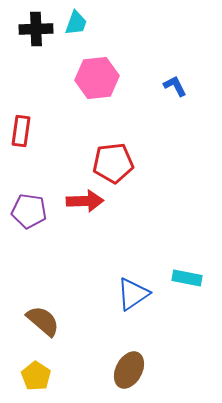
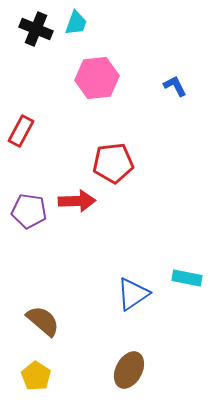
black cross: rotated 24 degrees clockwise
red rectangle: rotated 20 degrees clockwise
red arrow: moved 8 px left
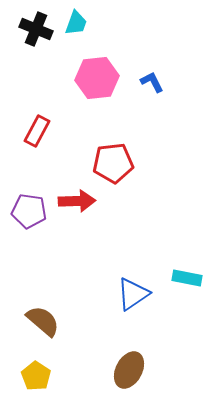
blue L-shape: moved 23 px left, 4 px up
red rectangle: moved 16 px right
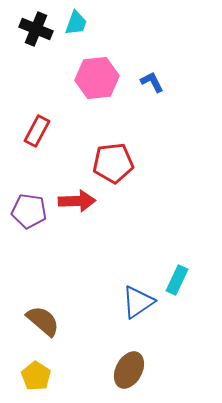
cyan rectangle: moved 10 px left, 2 px down; rotated 76 degrees counterclockwise
blue triangle: moved 5 px right, 8 px down
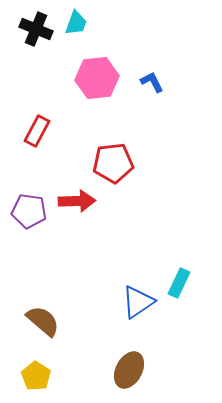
cyan rectangle: moved 2 px right, 3 px down
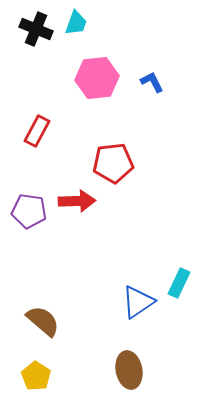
brown ellipse: rotated 39 degrees counterclockwise
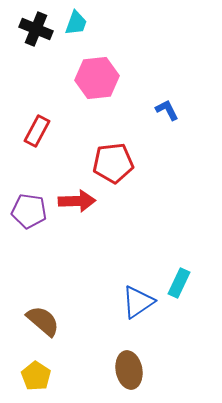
blue L-shape: moved 15 px right, 28 px down
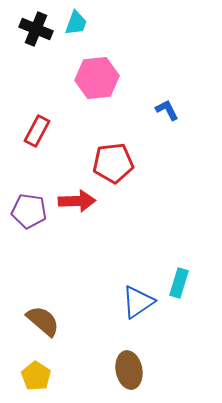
cyan rectangle: rotated 8 degrees counterclockwise
